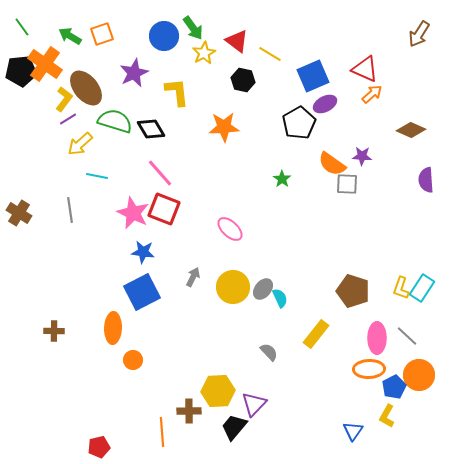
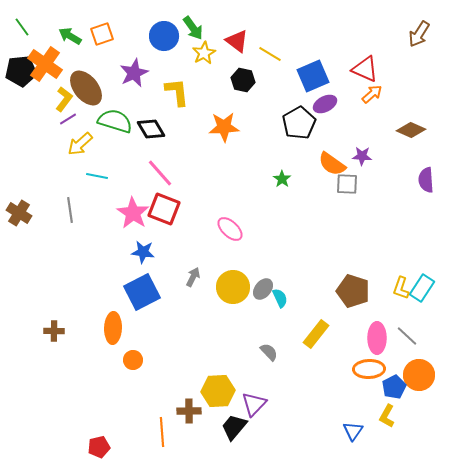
pink star at (133, 213): rotated 8 degrees clockwise
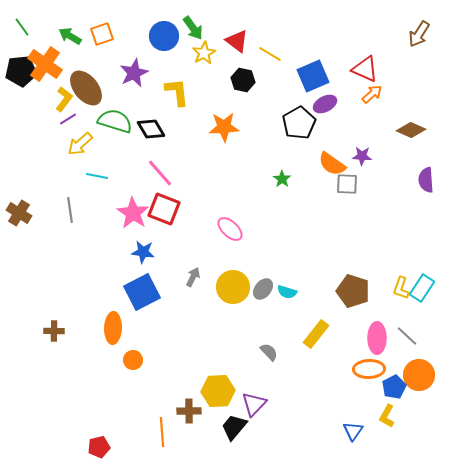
cyan semicircle at (280, 298): moved 7 px right, 6 px up; rotated 132 degrees clockwise
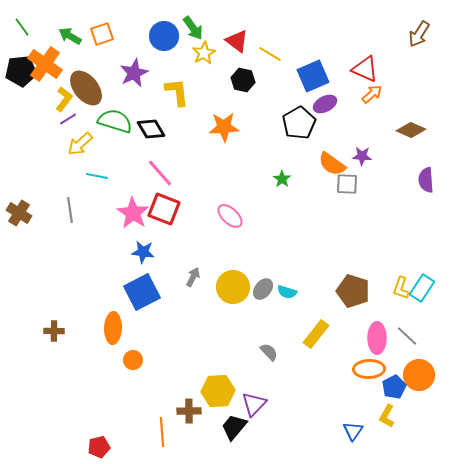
pink ellipse at (230, 229): moved 13 px up
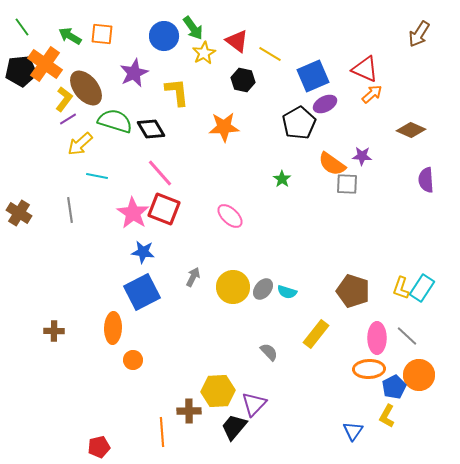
orange square at (102, 34): rotated 25 degrees clockwise
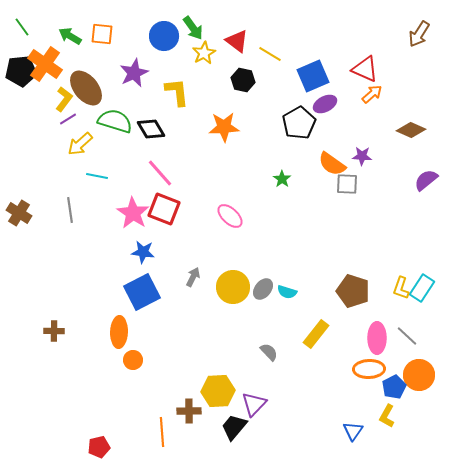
purple semicircle at (426, 180): rotated 55 degrees clockwise
orange ellipse at (113, 328): moved 6 px right, 4 px down
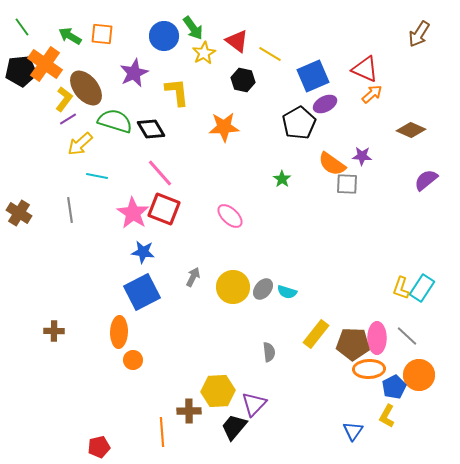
brown pentagon at (353, 291): moved 53 px down; rotated 16 degrees counterclockwise
gray semicircle at (269, 352): rotated 36 degrees clockwise
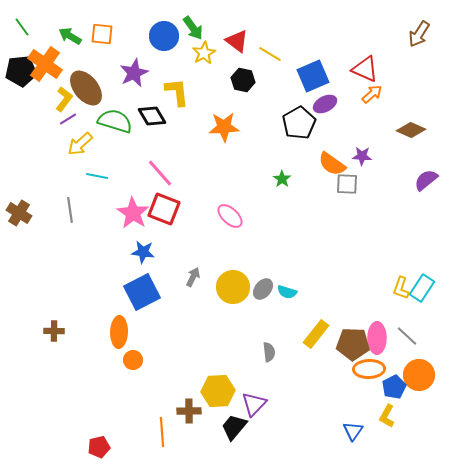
black diamond at (151, 129): moved 1 px right, 13 px up
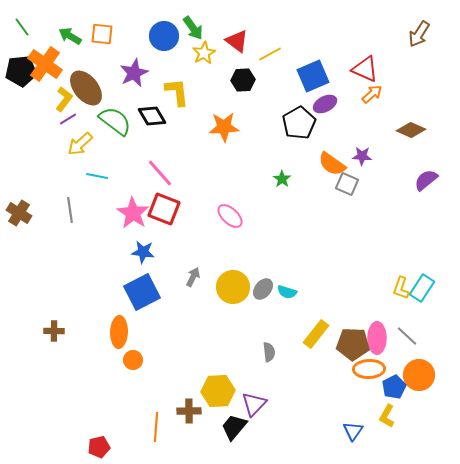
yellow line at (270, 54): rotated 60 degrees counterclockwise
black hexagon at (243, 80): rotated 15 degrees counterclockwise
green semicircle at (115, 121): rotated 20 degrees clockwise
gray square at (347, 184): rotated 20 degrees clockwise
orange line at (162, 432): moved 6 px left, 5 px up; rotated 8 degrees clockwise
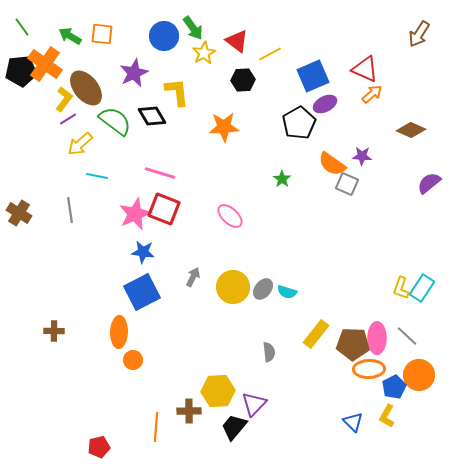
pink line at (160, 173): rotated 32 degrees counterclockwise
purple semicircle at (426, 180): moved 3 px right, 3 px down
pink star at (133, 213): moved 2 px right, 1 px down; rotated 16 degrees clockwise
blue triangle at (353, 431): moved 9 px up; rotated 20 degrees counterclockwise
